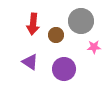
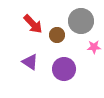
red arrow: rotated 50 degrees counterclockwise
brown circle: moved 1 px right
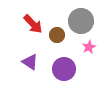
pink star: moved 5 px left; rotated 24 degrees counterclockwise
